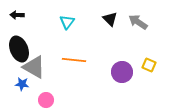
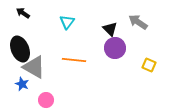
black arrow: moved 6 px right, 2 px up; rotated 32 degrees clockwise
black triangle: moved 10 px down
black ellipse: moved 1 px right
purple circle: moved 7 px left, 24 px up
blue star: rotated 16 degrees clockwise
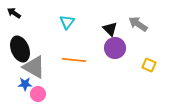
black arrow: moved 9 px left
gray arrow: moved 2 px down
blue star: moved 3 px right; rotated 24 degrees counterclockwise
pink circle: moved 8 px left, 6 px up
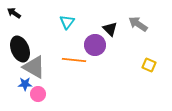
purple circle: moved 20 px left, 3 px up
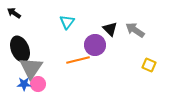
gray arrow: moved 3 px left, 6 px down
orange line: moved 4 px right; rotated 20 degrees counterclockwise
gray triangle: moved 3 px left, 1 px down; rotated 35 degrees clockwise
blue star: moved 1 px left
pink circle: moved 10 px up
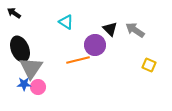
cyan triangle: moved 1 px left; rotated 35 degrees counterclockwise
pink circle: moved 3 px down
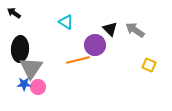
black ellipse: rotated 25 degrees clockwise
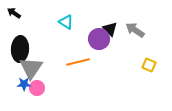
purple circle: moved 4 px right, 6 px up
orange line: moved 2 px down
pink circle: moved 1 px left, 1 px down
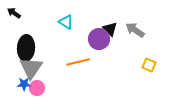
black ellipse: moved 6 px right, 1 px up
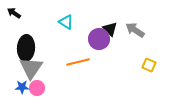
blue star: moved 2 px left, 3 px down
